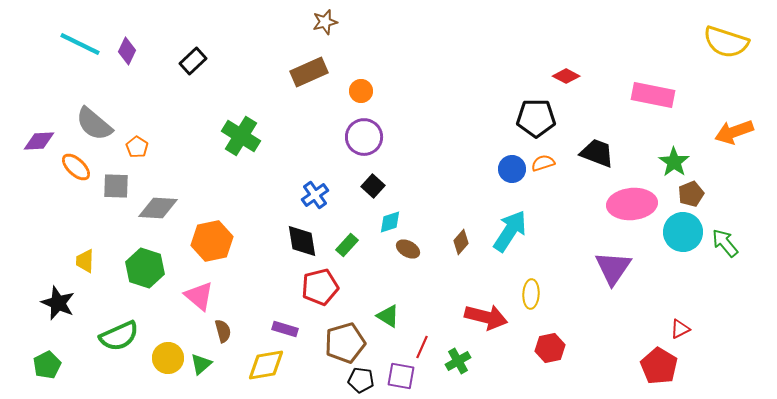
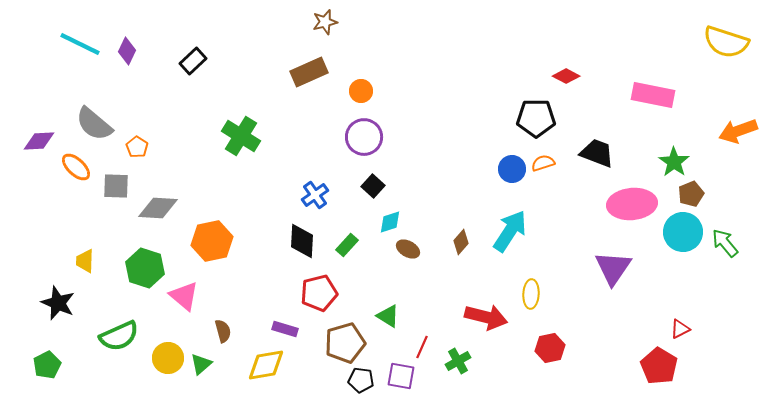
orange arrow at (734, 132): moved 4 px right, 1 px up
black diamond at (302, 241): rotated 12 degrees clockwise
red pentagon at (320, 287): moved 1 px left, 6 px down
pink triangle at (199, 296): moved 15 px left
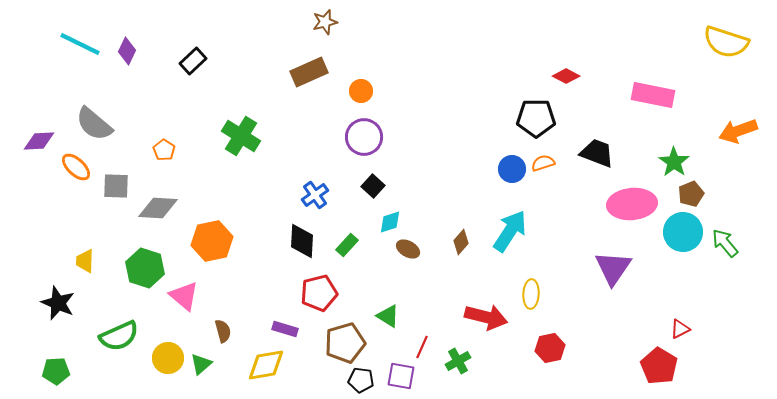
orange pentagon at (137, 147): moved 27 px right, 3 px down
green pentagon at (47, 365): moved 9 px right, 6 px down; rotated 24 degrees clockwise
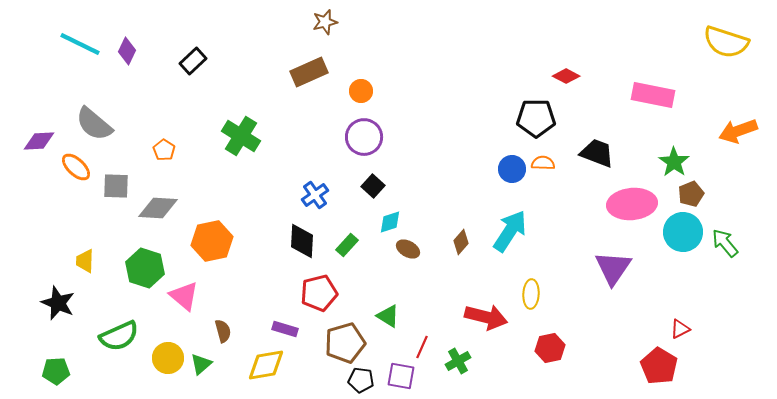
orange semicircle at (543, 163): rotated 20 degrees clockwise
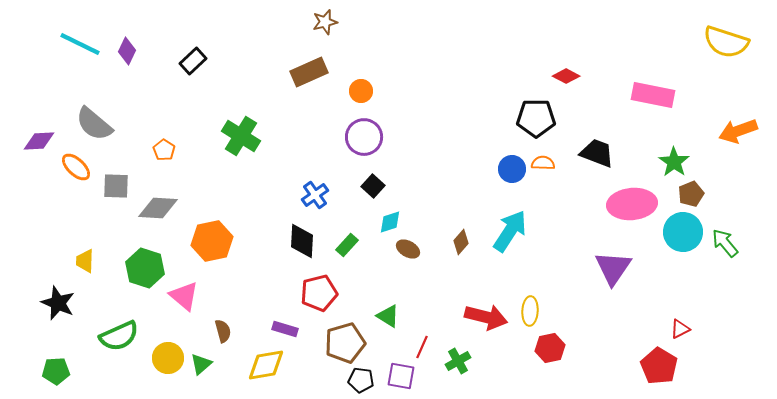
yellow ellipse at (531, 294): moved 1 px left, 17 px down
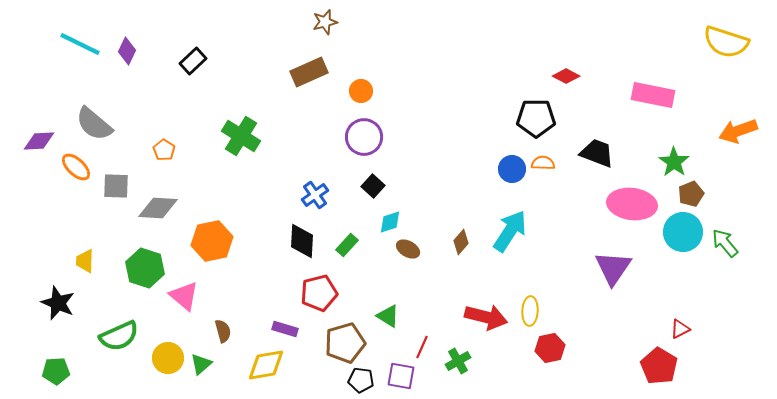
pink ellipse at (632, 204): rotated 12 degrees clockwise
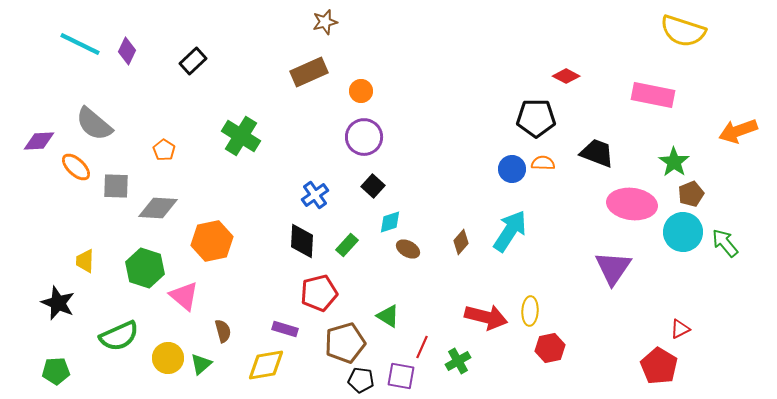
yellow semicircle at (726, 42): moved 43 px left, 11 px up
